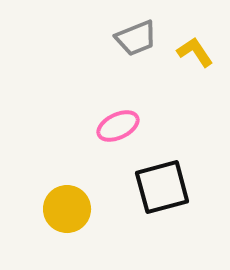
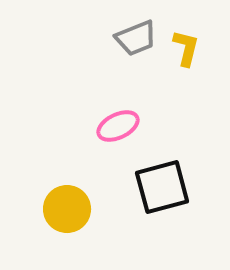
yellow L-shape: moved 9 px left, 4 px up; rotated 48 degrees clockwise
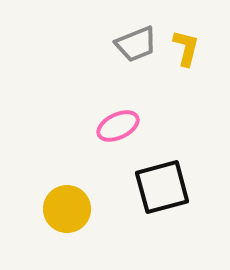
gray trapezoid: moved 6 px down
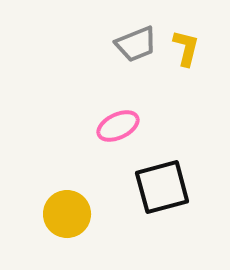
yellow circle: moved 5 px down
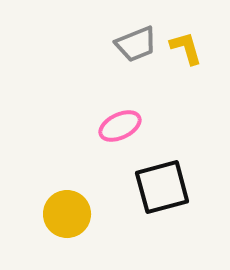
yellow L-shape: rotated 30 degrees counterclockwise
pink ellipse: moved 2 px right
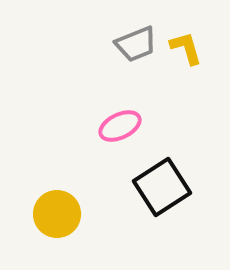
black square: rotated 18 degrees counterclockwise
yellow circle: moved 10 px left
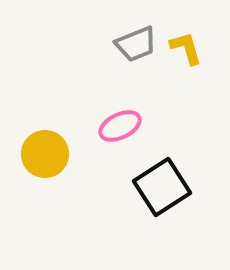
yellow circle: moved 12 px left, 60 px up
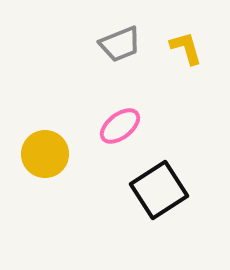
gray trapezoid: moved 16 px left
pink ellipse: rotated 12 degrees counterclockwise
black square: moved 3 px left, 3 px down
